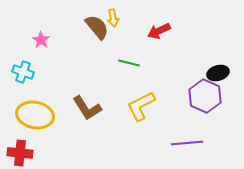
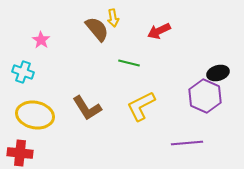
brown semicircle: moved 2 px down
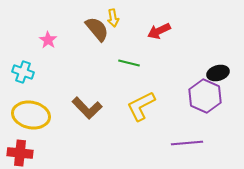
pink star: moved 7 px right
brown L-shape: rotated 12 degrees counterclockwise
yellow ellipse: moved 4 px left
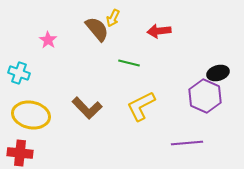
yellow arrow: rotated 36 degrees clockwise
red arrow: rotated 20 degrees clockwise
cyan cross: moved 4 px left, 1 px down
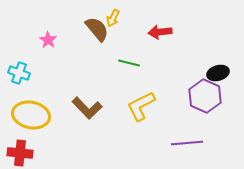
red arrow: moved 1 px right, 1 px down
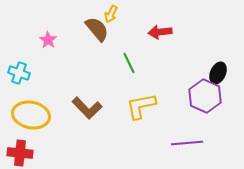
yellow arrow: moved 2 px left, 4 px up
green line: rotated 50 degrees clockwise
black ellipse: rotated 50 degrees counterclockwise
yellow L-shape: rotated 16 degrees clockwise
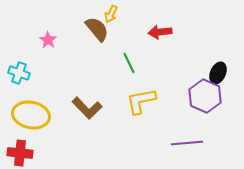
yellow L-shape: moved 5 px up
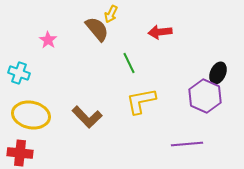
brown L-shape: moved 9 px down
purple line: moved 1 px down
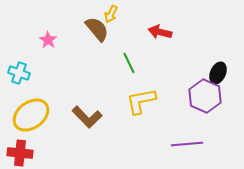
red arrow: rotated 20 degrees clockwise
yellow ellipse: rotated 48 degrees counterclockwise
